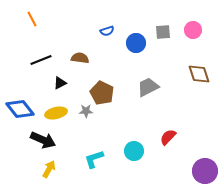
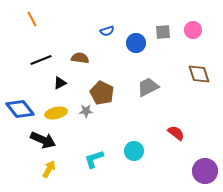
red semicircle: moved 8 px right, 4 px up; rotated 84 degrees clockwise
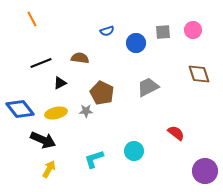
black line: moved 3 px down
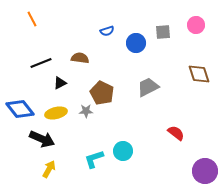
pink circle: moved 3 px right, 5 px up
black arrow: moved 1 px left, 1 px up
cyan circle: moved 11 px left
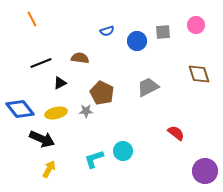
blue circle: moved 1 px right, 2 px up
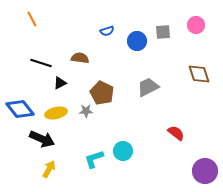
black line: rotated 40 degrees clockwise
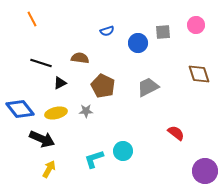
blue circle: moved 1 px right, 2 px down
brown pentagon: moved 1 px right, 7 px up
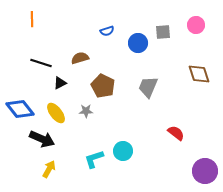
orange line: rotated 28 degrees clockwise
brown semicircle: rotated 24 degrees counterclockwise
gray trapezoid: rotated 40 degrees counterclockwise
yellow ellipse: rotated 65 degrees clockwise
